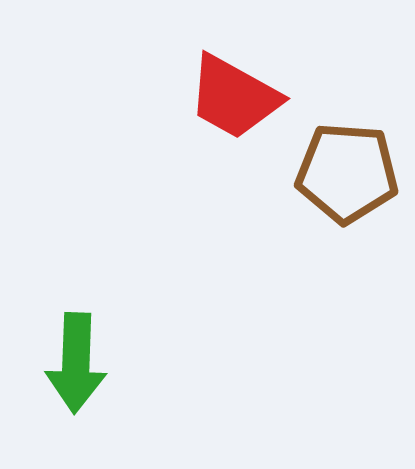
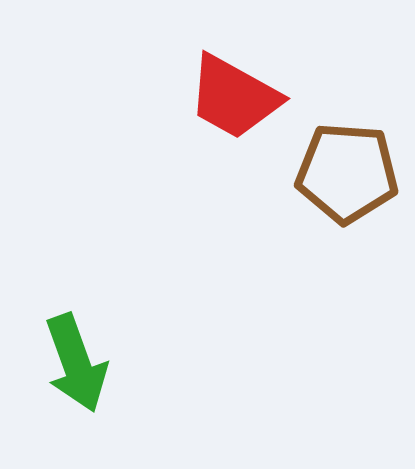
green arrow: rotated 22 degrees counterclockwise
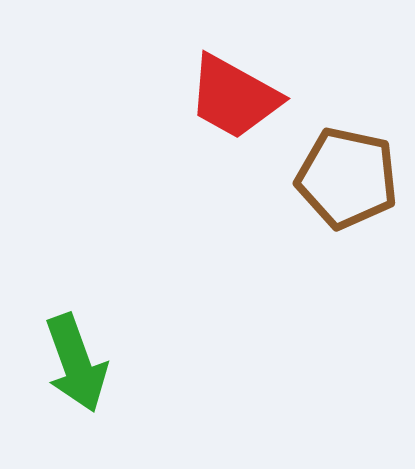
brown pentagon: moved 5 px down; rotated 8 degrees clockwise
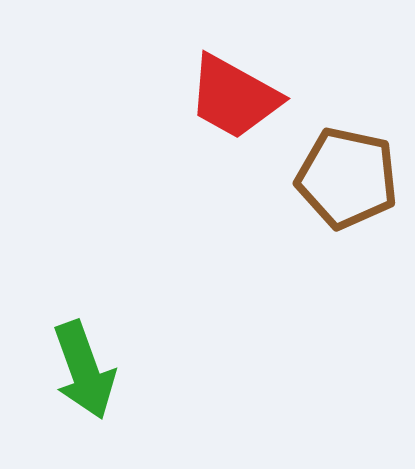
green arrow: moved 8 px right, 7 px down
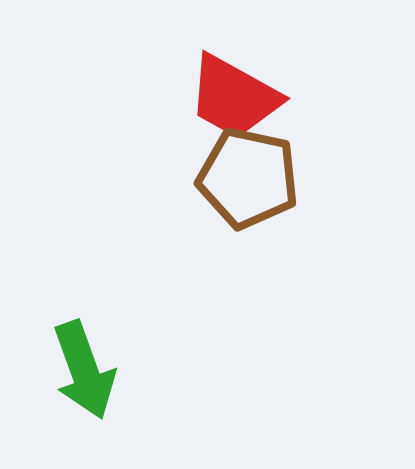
brown pentagon: moved 99 px left
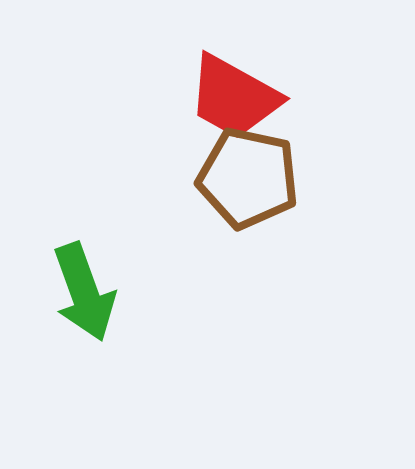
green arrow: moved 78 px up
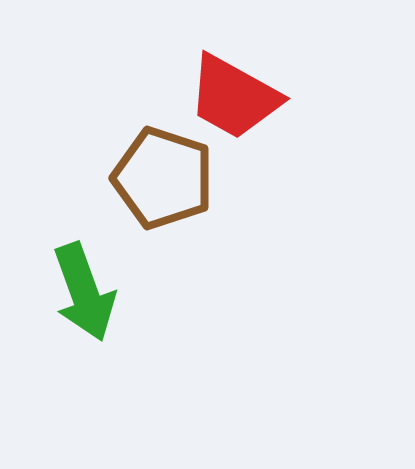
brown pentagon: moved 85 px left; rotated 6 degrees clockwise
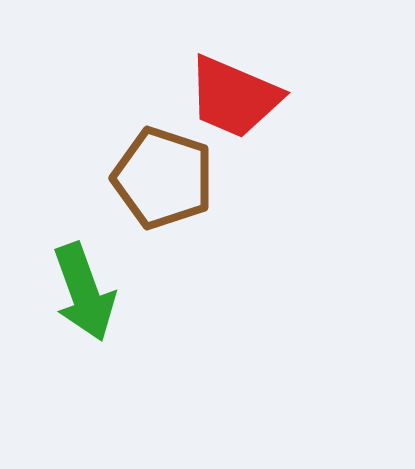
red trapezoid: rotated 6 degrees counterclockwise
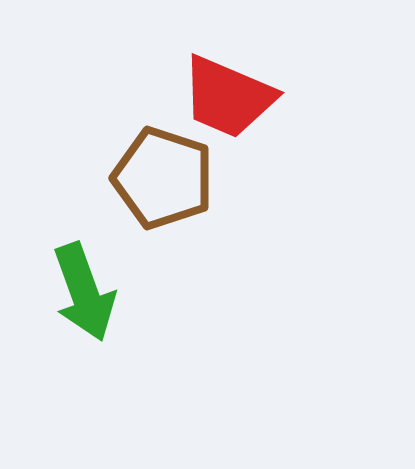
red trapezoid: moved 6 px left
